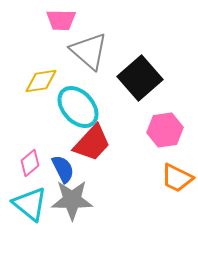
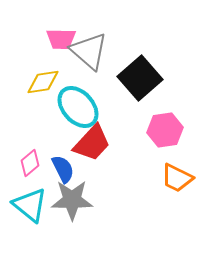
pink trapezoid: moved 19 px down
yellow diamond: moved 2 px right, 1 px down
cyan triangle: moved 1 px down
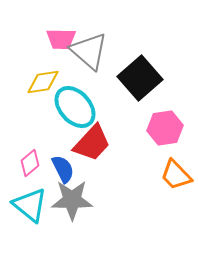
cyan ellipse: moved 3 px left
pink hexagon: moved 2 px up
orange trapezoid: moved 1 px left, 3 px up; rotated 20 degrees clockwise
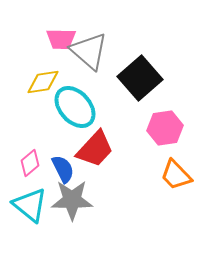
red trapezoid: moved 3 px right, 6 px down
